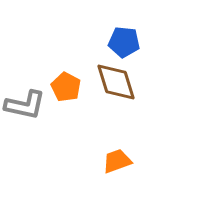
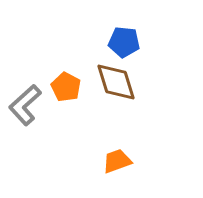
gray L-shape: rotated 126 degrees clockwise
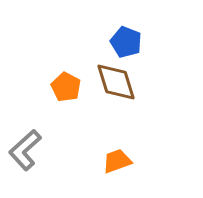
blue pentagon: moved 2 px right; rotated 16 degrees clockwise
gray L-shape: moved 45 px down
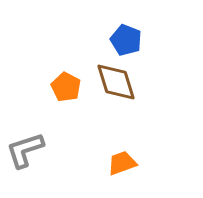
blue pentagon: moved 2 px up
gray L-shape: rotated 24 degrees clockwise
orange trapezoid: moved 5 px right, 2 px down
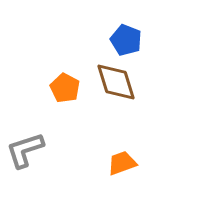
orange pentagon: moved 1 px left, 1 px down
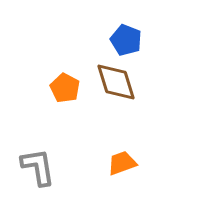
gray L-shape: moved 13 px right, 17 px down; rotated 99 degrees clockwise
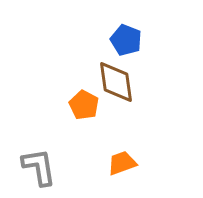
brown diamond: rotated 9 degrees clockwise
orange pentagon: moved 19 px right, 17 px down
gray L-shape: moved 1 px right
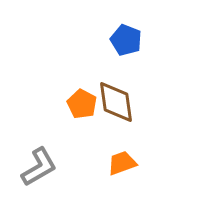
brown diamond: moved 20 px down
orange pentagon: moved 2 px left, 1 px up
gray L-shape: rotated 69 degrees clockwise
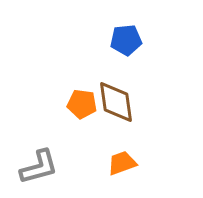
blue pentagon: rotated 28 degrees counterclockwise
orange pentagon: rotated 20 degrees counterclockwise
gray L-shape: rotated 15 degrees clockwise
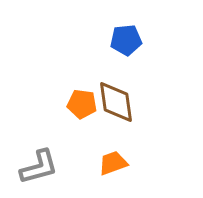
orange trapezoid: moved 9 px left
